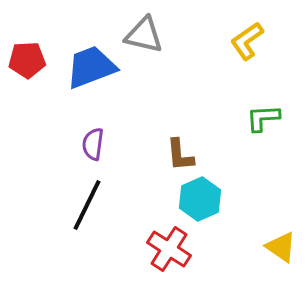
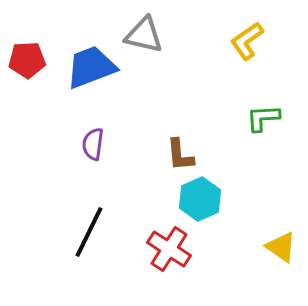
black line: moved 2 px right, 27 px down
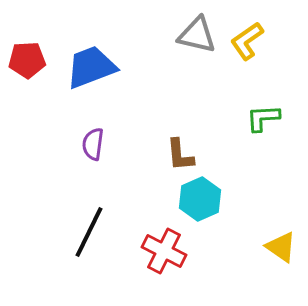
gray triangle: moved 53 px right
red cross: moved 5 px left, 2 px down; rotated 6 degrees counterclockwise
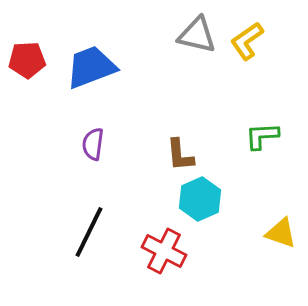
green L-shape: moved 1 px left, 18 px down
yellow triangle: moved 14 px up; rotated 16 degrees counterclockwise
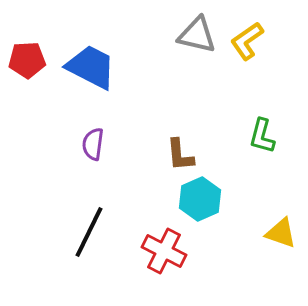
blue trapezoid: rotated 48 degrees clockwise
green L-shape: rotated 72 degrees counterclockwise
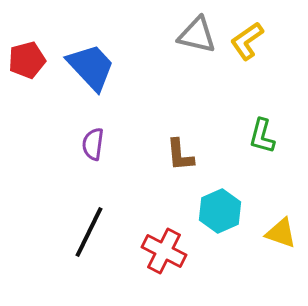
red pentagon: rotated 12 degrees counterclockwise
blue trapezoid: rotated 20 degrees clockwise
cyan hexagon: moved 20 px right, 12 px down
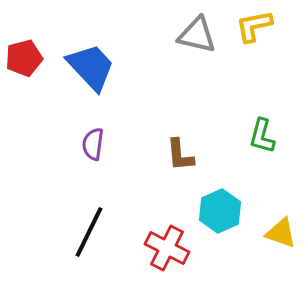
yellow L-shape: moved 7 px right, 15 px up; rotated 24 degrees clockwise
red pentagon: moved 3 px left, 2 px up
red cross: moved 3 px right, 3 px up
